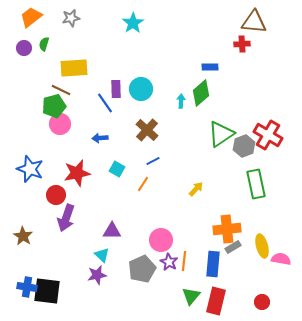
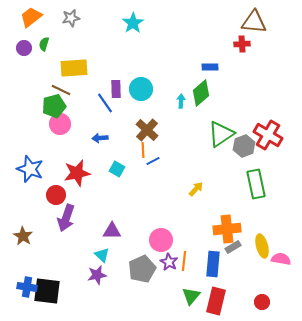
orange line at (143, 184): moved 34 px up; rotated 35 degrees counterclockwise
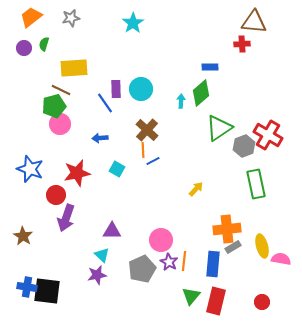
green triangle at (221, 134): moved 2 px left, 6 px up
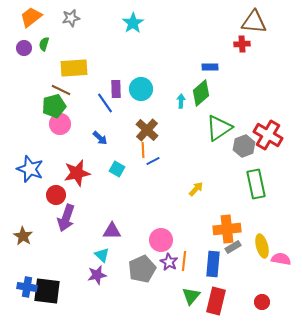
blue arrow at (100, 138): rotated 133 degrees counterclockwise
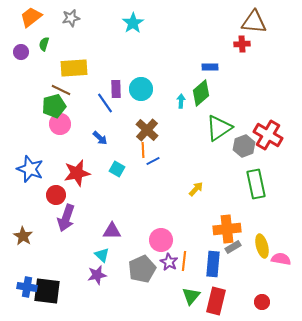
purple circle at (24, 48): moved 3 px left, 4 px down
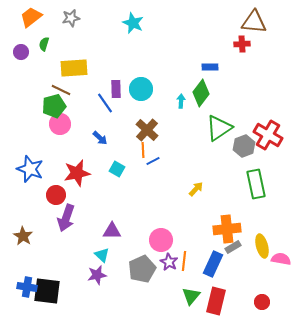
cyan star at (133, 23): rotated 15 degrees counterclockwise
green diamond at (201, 93): rotated 12 degrees counterclockwise
blue rectangle at (213, 264): rotated 20 degrees clockwise
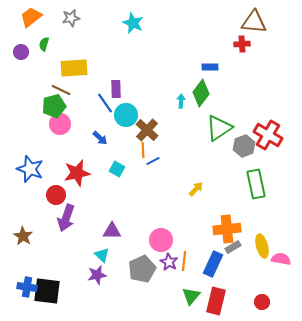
cyan circle at (141, 89): moved 15 px left, 26 px down
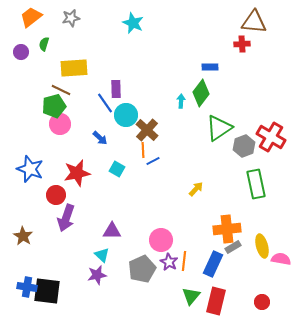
red cross at (268, 135): moved 3 px right, 2 px down
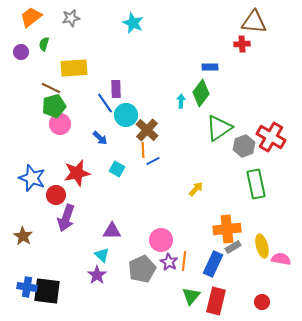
brown line at (61, 90): moved 10 px left, 2 px up
blue star at (30, 169): moved 2 px right, 9 px down
purple star at (97, 275): rotated 24 degrees counterclockwise
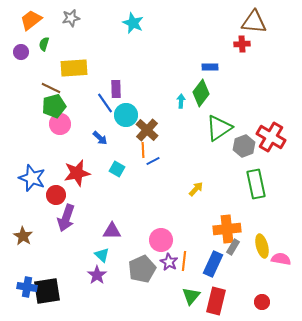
orange trapezoid at (31, 17): moved 3 px down
gray rectangle at (233, 247): rotated 28 degrees counterclockwise
black square at (47, 291): rotated 16 degrees counterclockwise
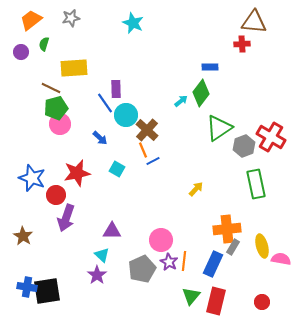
cyan arrow at (181, 101): rotated 48 degrees clockwise
green pentagon at (54, 106): moved 2 px right, 2 px down
orange line at (143, 150): rotated 21 degrees counterclockwise
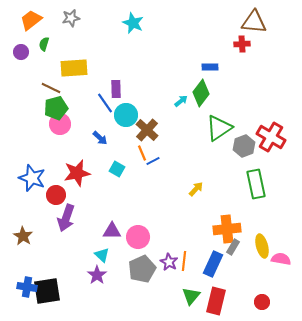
orange line at (143, 150): moved 1 px left, 3 px down
pink circle at (161, 240): moved 23 px left, 3 px up
